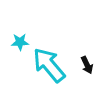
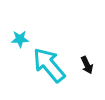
cyan star: moved 3 px up
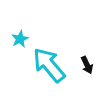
cyan star: rotated 24 degrees counterclockwise
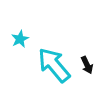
cyan arrow: moved 5 px right
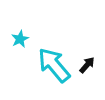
black arrow: rotated 114 degrees counterclockwise
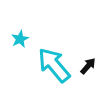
black arrow: moved 1 px right, 1 px down
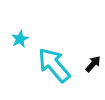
black arrow: moved 5 px right, 2 px up
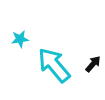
cyan star: rotated 18 degrees clockwise
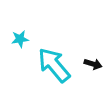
black arrow: rotated 66 degrees clockwise
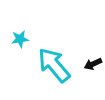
black arrow: rotated 138 degrees clockwise
